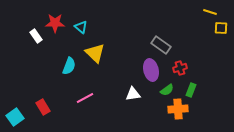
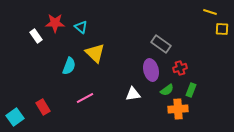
yellow square: moved 1 px right, 1 px down
gray rectangle: moved 1 px up
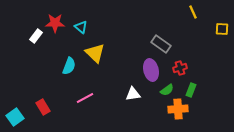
yellow line: moved 17 px left; rotated 48 degrees clockwise
white rectangle: rotated 72 degrees clockwise
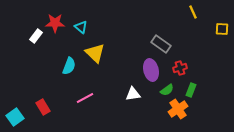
orange cross: rotated 30 degrees counterclockwise
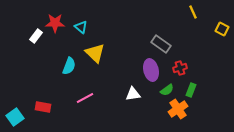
yellow square: rotated 24 degrees clockwise
red rectangle: rotated 49 degrees counterclockwise
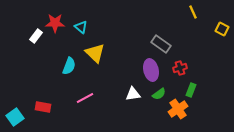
green semicircle: moved 8 px left, 4 px down
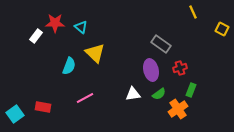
cyan square: moved 3 px up
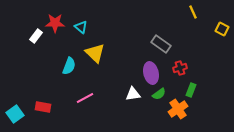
purple ellipse: moved 3 px down
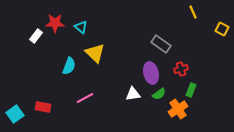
red cross: moved 1 px right, 1 px down
